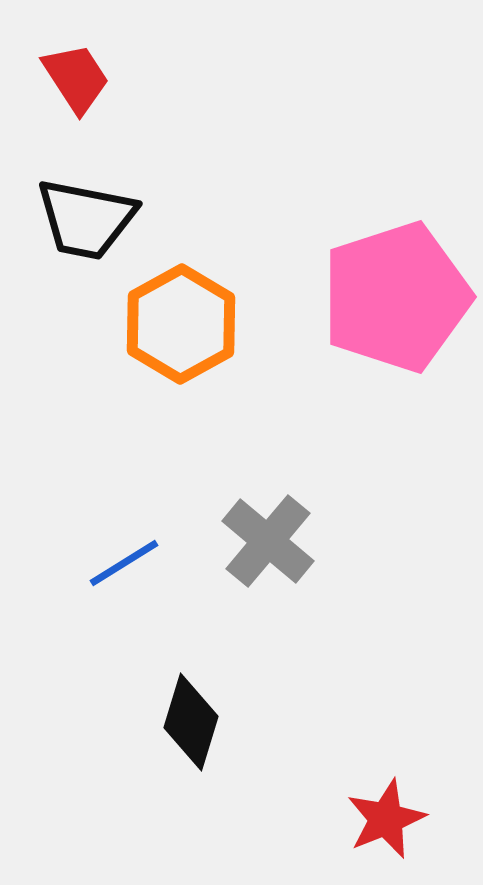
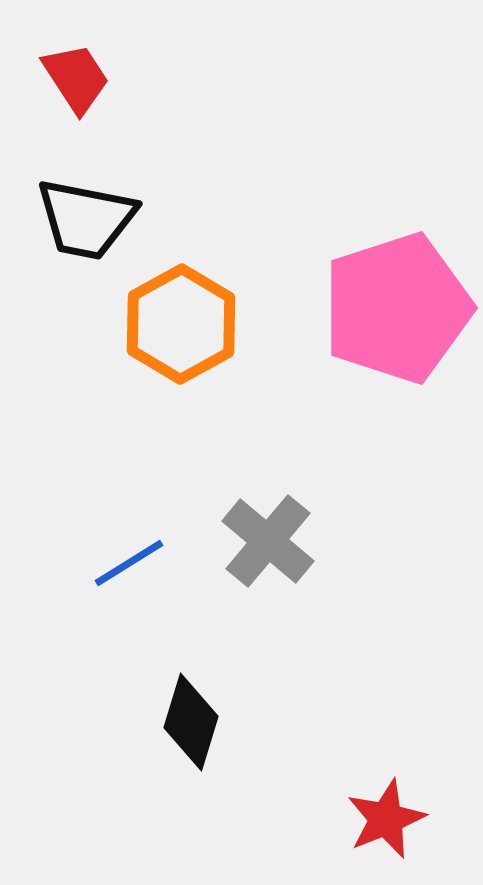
pink pentagon: moved 1 px right, 11 px down
blue line: moved 5 px right
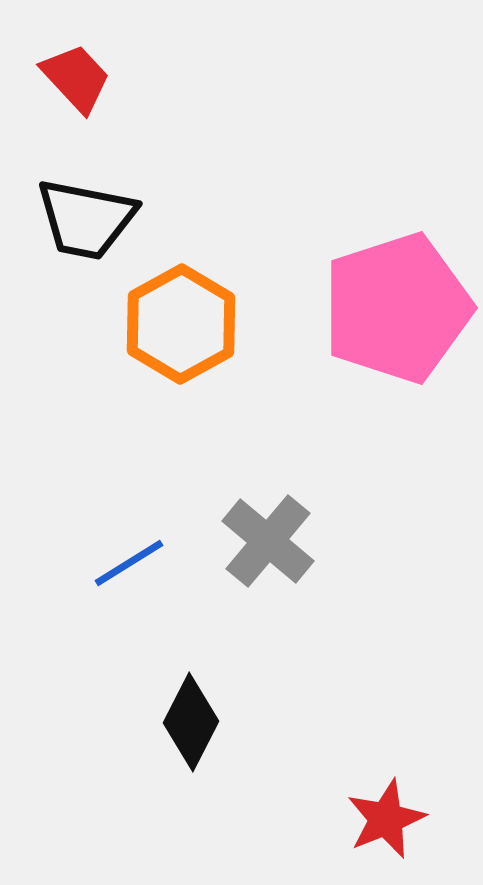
red trapezoid: rotated 10 degrees counterclockwise
black diamond: rotated 10 degrees clockwise
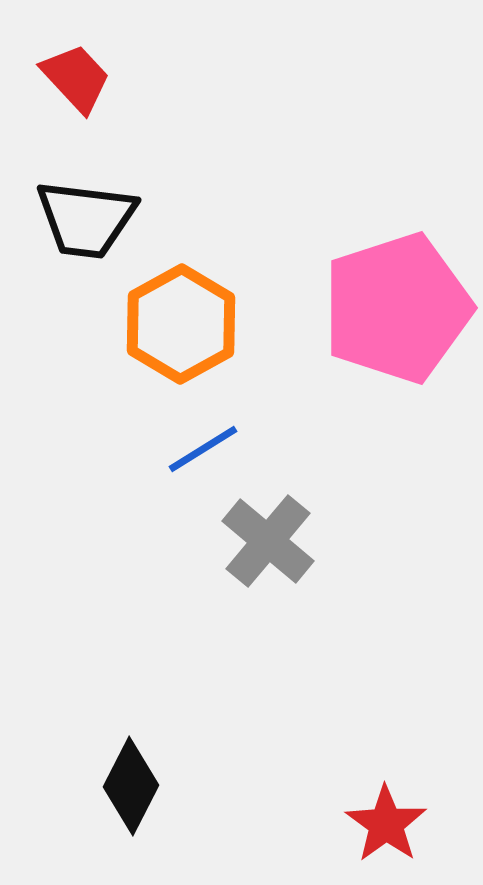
black trapezoid: rotated 4 degrees counterclockwise
blue line: moved 74 px right, 114 px up
black diamond: moved 60 px left, 64 px down
red star: moved 5 px down; rotated 14 degrees counterclockwise
